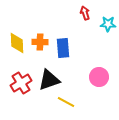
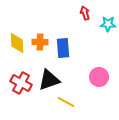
red cross: rotated 30 degrees counterclockwise
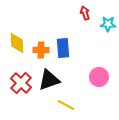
orange cross: moved 1 px right, 8 px down
red cross: rotated 15 degrees clockwise
yellow line: moved 3 px down
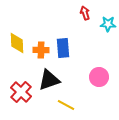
red cross: moved 9 px down
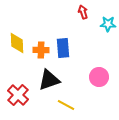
red arrow: moved 2 px left, 1 px up
red cross: moved 3 px left, 3 px down
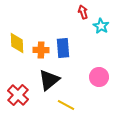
cyan star: moved 7 px left, 2 px down; rotated 28 degrees clockwise
black triangle: rotated 20 degrees counterclockwise
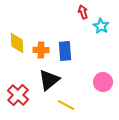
blue rectangle: moved 2 px right, 3 px down
pink circle: moved 4 px right, 5 px down
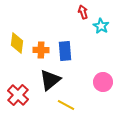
yellow diamond: rotated 10 degrees clockwise
black triangle: moved 1 px right
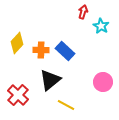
red arrow: rotated 32 degrees clockwise
yellow diamond: rotated 35 degrees clockwise
blue rectangle: rotated 42 degrees counterclockwise
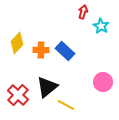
black triangle: moved 3 px left, 7 px down
